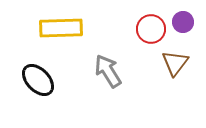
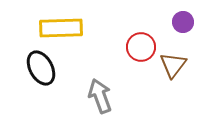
red circle: moved 10 px left, 18 px down
brown triangle: moved 2 px left, 2 px down
gray arrow: moved 8 px left, 25 px down; rotated 12 degrees clockwise
black ellipse: moved 3 px right, 12 px up; rotated 16 degrees clockwise
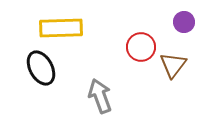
purple circle: moved 1 px right
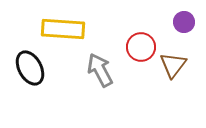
yellow rectangle: moved 2 px right, 1 px down; rotated 6 degrees clockwise
black ellipse: moved 11 px left
gray arrow: moved 26 px up; rotated 8 degrees counterclockwise
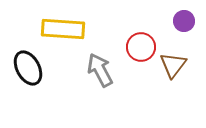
purple circle: moved 1 px up
black ellipse: moved 2 px left
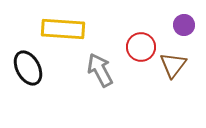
purple circle: moved 4 px down
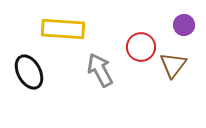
black ellipse: moved 1 px right, 4 px down
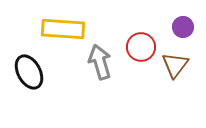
purple circle: moved 1 px left, 2 px down
brown triangle: moved 2 px right
gray arrow: moved 8 px up; rotated 12 degrees clockwise
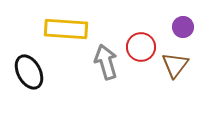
yellow rectangle: moved 3 px right
gray arrow: moved 6 px right
